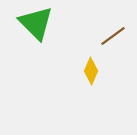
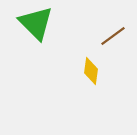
yellow diamond: rotated 16 degrees counterclockwise
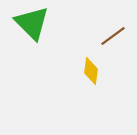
green triangle: moved 4 px left
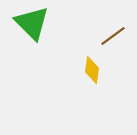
yellow diamond: moved 1 px right, 1 px up
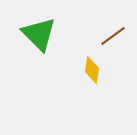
green triangle: moved 7 px right, 11 px down
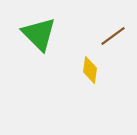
yellow diamond: moved 2 px left
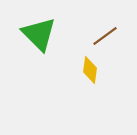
brown line: moved 8 px left
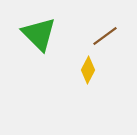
yellow diamond: moved 2 px left; rotated 20 degrees clockwise
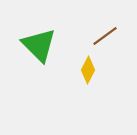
green triangle: moved 11 px down
